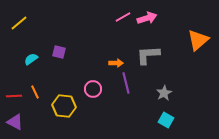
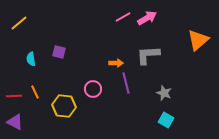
pink arrow: rotated 12 degrees counterclockwise
cyan semicircle: rotated 64 degrees counterclockwise
gray star: rotated 21 degrees counterclockwise
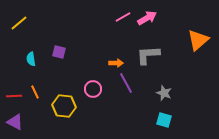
purple line: rotated 15 degrees counterclockwise
cyan square: moved 2 px left; rotated 14 degrees counterclockwise
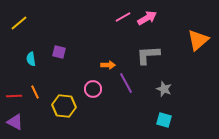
orange arrow: moved 8 px left, 2 px down
gray star: moved 4 px up
